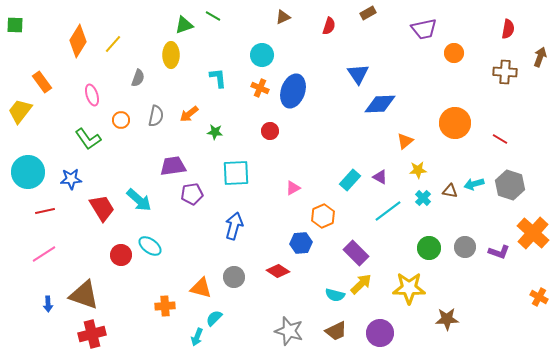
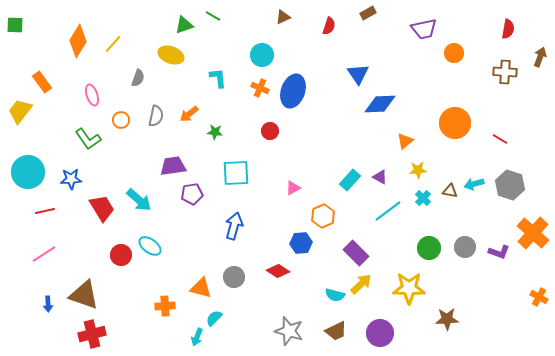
yellow ellipse at (171, 55): rotated 70 degrees counterclockwise
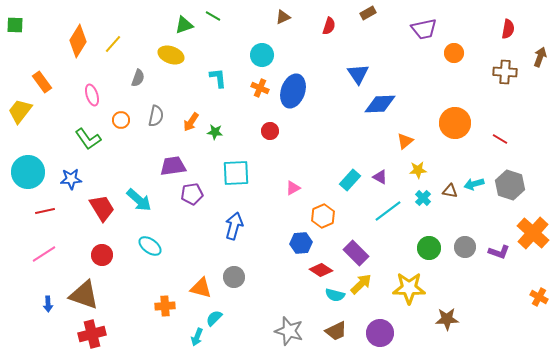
orange arrow at (189, 114): moved 2 px right, 8 px down; rotated 18 degrees counterclockwise
red circle at (121, 255): moved 19 px left
red diamond at (278, 271): moved 43 px right, 1 px up
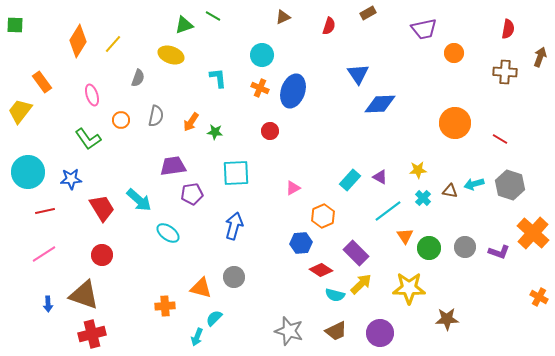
orange triangle at (405, 141): moved 95 px down; rotated 24 degrees counterclockwise
cyan ellipse at (150, 246): moved 18 px right, 13 px up
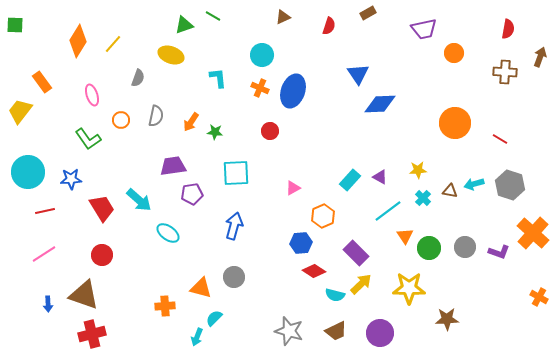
red diamond at (321, 270): moved 7 px left, 1 px down
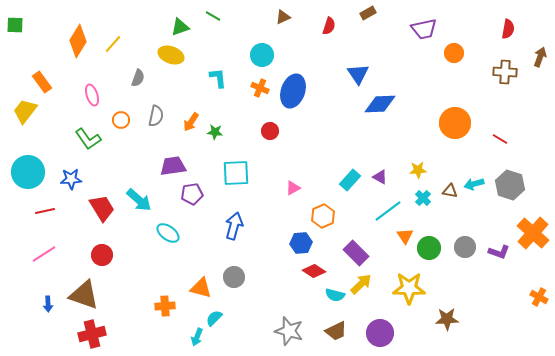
green triangle at (184, 25): moved 4 px left, 2 px down
yellow trapezoid at (20, 111): moved 5 px right
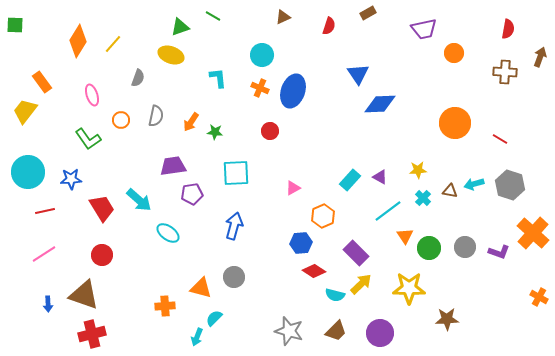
brown trapezoid at (336, 331): rotated 20 degrees counterclockwise
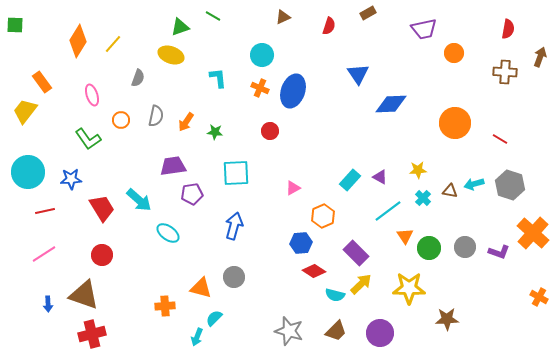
blue diamond at (380, 104): moved 11 px right
orange arrow at (191, 122): moved 5 px left
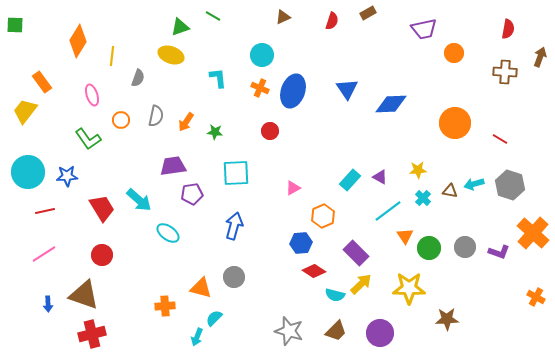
red semicircle at (329, 26): moved 3 px right, 5 px up
yellow line at (113, 44): moved 1 px left, 12 px down; rotated 36 degrees counterclockwise
blue triangle at (358, 74): moved 11 px left, 15 px down
blue star at (71, 179): moved 4 px left, 3 px up
orange cross at (539, 297): moved 3 px left
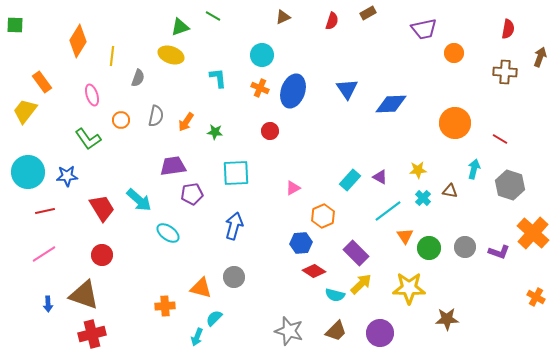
cyan arrow at (474, 184): moved 15 px up; rotated 120 degrees clockwise
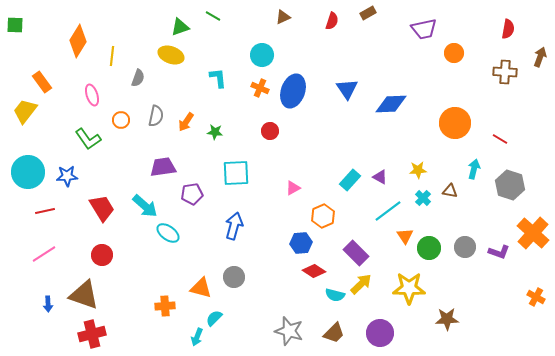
purple trapezoid at (173, 166): moved 10 px left, 1 px down
cyan arrow at (139, 200): moved 6 px right, 6 px down
brown trapezoid at (336, 331): moved 2 px left, 2 px down
